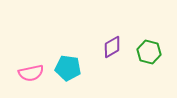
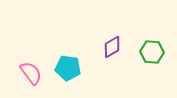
green hexagon: moved 3 px right; rotated 10 degrees counterclockwise
pink semicircle: rotated 115 degrees counterclockwise
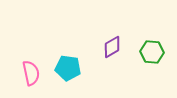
pink semicircle: rotated 25 degrees clockwise
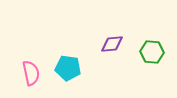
purple diamond: moved 3 px up; rotated 25 degrees clockwise
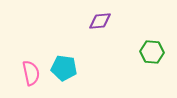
purple diamond: moved 12 px left, 23 px up
cyan pentagon: moved 4 px left
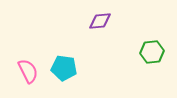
green hexagon: rotated 10 degrees counterclockwise
pink semicircle: moved 3 px left, 2 px up; rotated 15 degrees counterclockwise
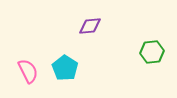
purple diamond: moved 10 px left, 5 px down
cyan pentagon: moved 1 px right; rotated 25 degrees clockwise
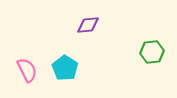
purple diamond: moved 2 px left, 1 px up
pink semicircle: moved 1 px left, 1 px up
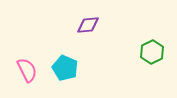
green hexagon: rotated 20 degrees counterclockwise
cyan pentagon: rotated 10 degrees counterclockwise
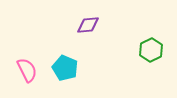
green hexagon: moved 1 px left, 2 px up
